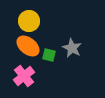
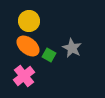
green square: rotated 16 degrees clockwise
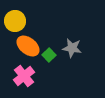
yellow circle: moved 14 px left
gray star: rotated 18 degrees counterclockwise
green square: rotated 16 degrees clockwise
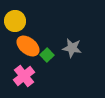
green square: moved 2 px left
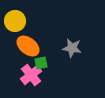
green square: moved 6 px left, 8 px down; rotated 32 degrees clockwise
pink cross: moved 7 px right, 1 px up
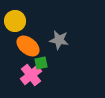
gray star: moved 13 px left, 8 px up
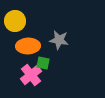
orange ellipse: rotated 40 degrees counterclockwise
green square: moved 2 px right; rotated 24 degrees clockwise
